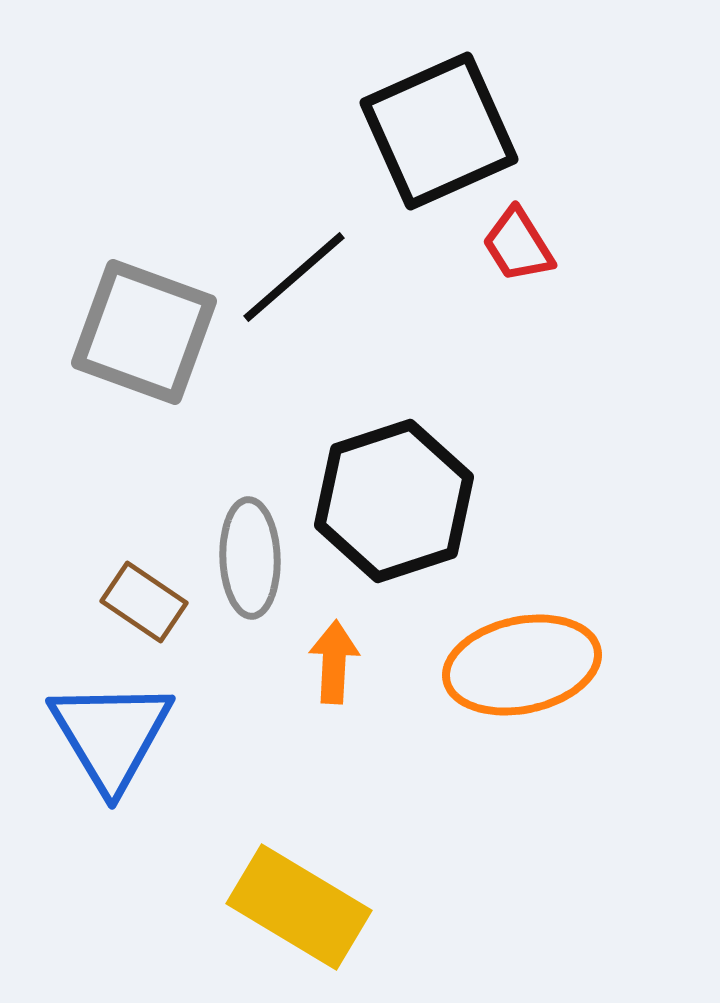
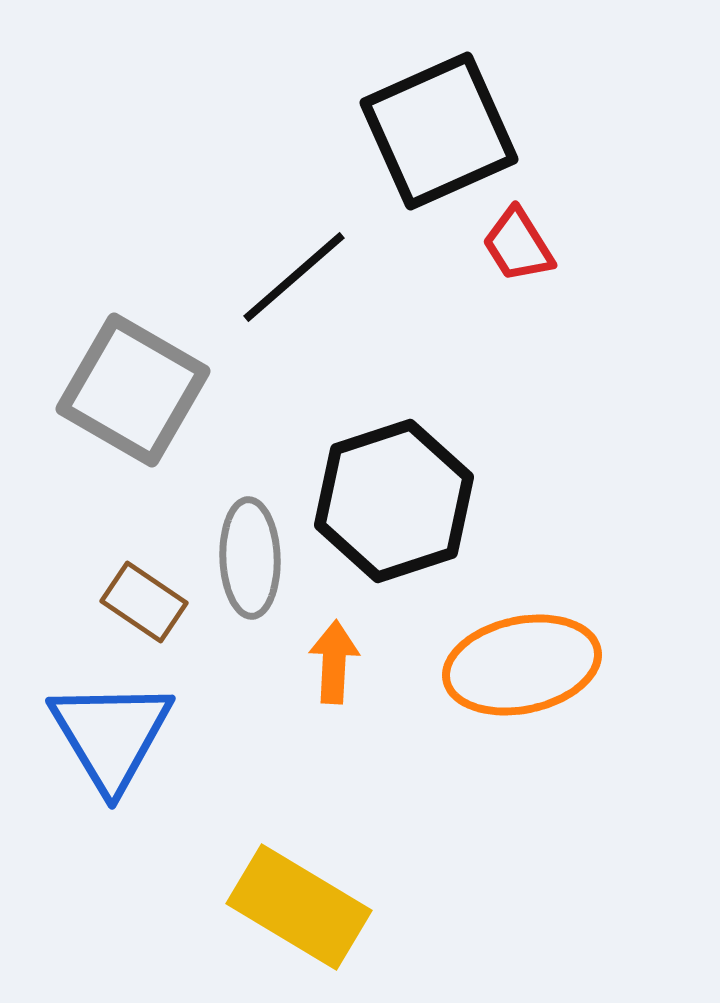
gray square: moved 11 px left, 58 px down; rotated 10 degrees clockwise
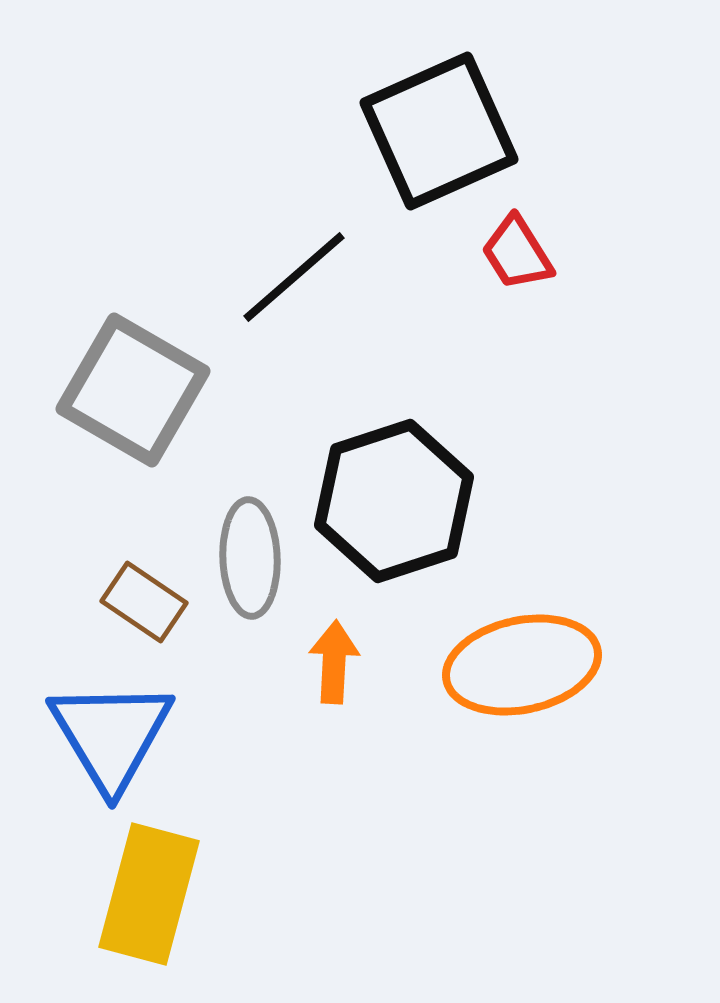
red trapezoid: moved 1 px left, 8 px down
yellow rectangle: moved 150 px left, 13 px up; rotated 74 degrees clockwise
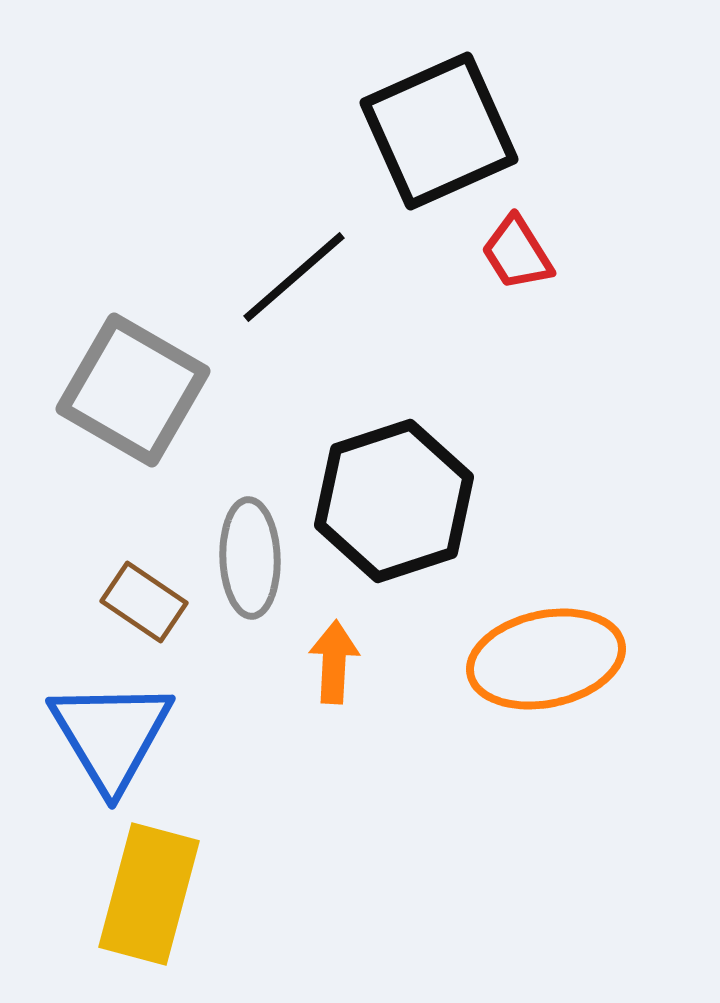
orange ellipse: moved 24 px right, 6 px up
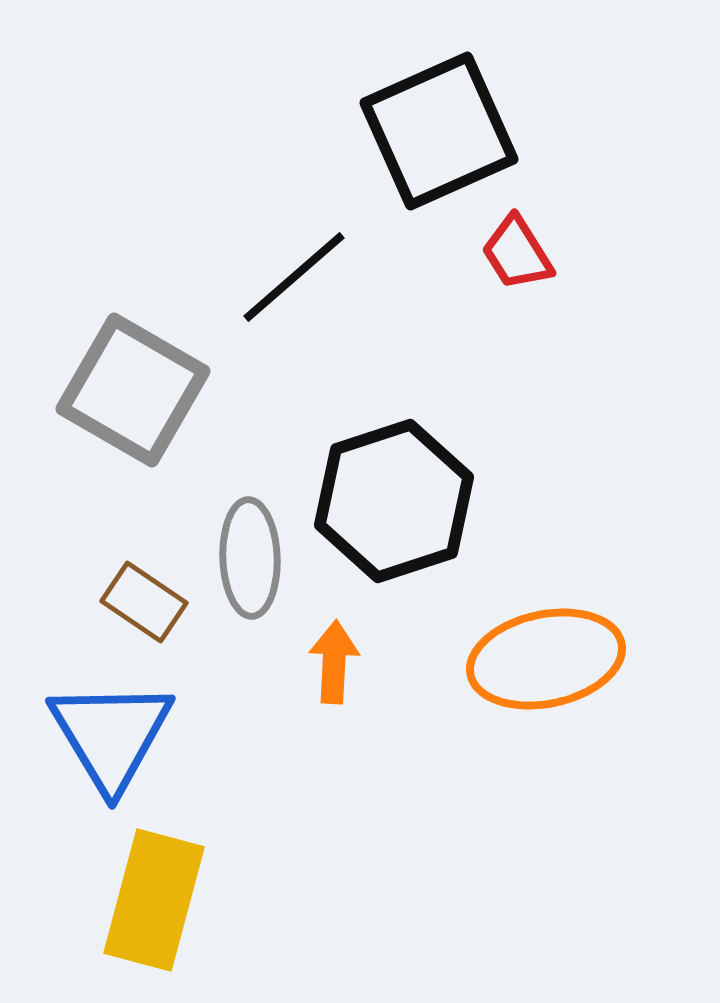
yellow rectangle: moved 5 px right, 6 px down
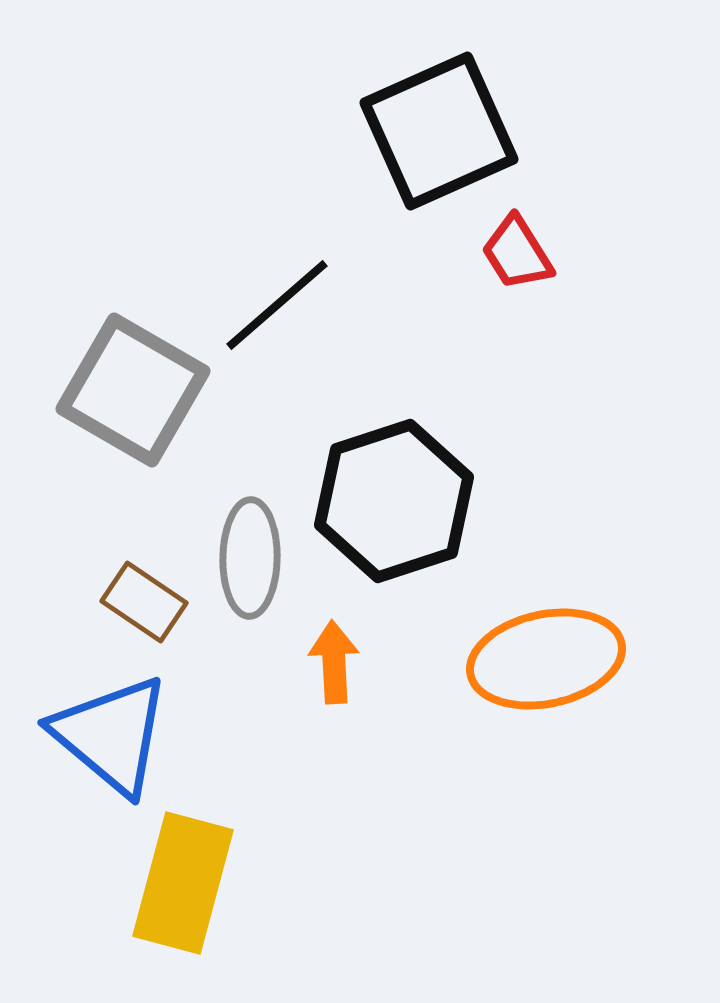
black line: moved 17 px left, 28 px down
gray ellipse: rotated 3 degrees clockwise
orange arrow: rotated 6 degrees counterclockwise
blue triangle: rotated 19 degrees counterclockwise
yellow rectangle: moved 29 px right, 17 px up
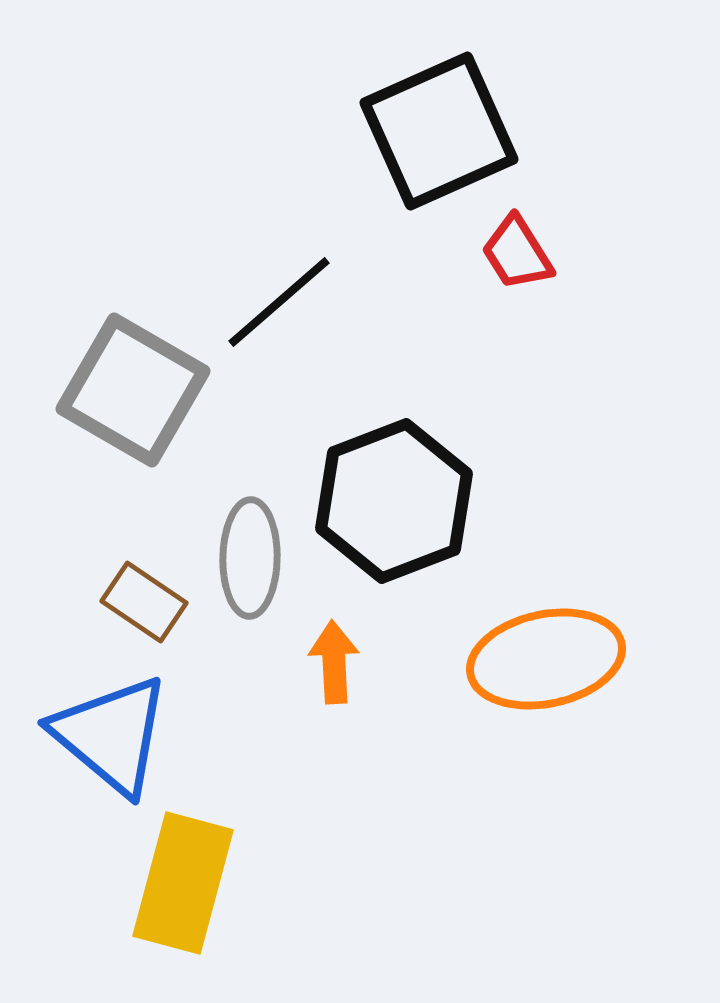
black line: moved 2 px right, 3 px up
black hexagon: rotated 3 degrees counterclockwise
